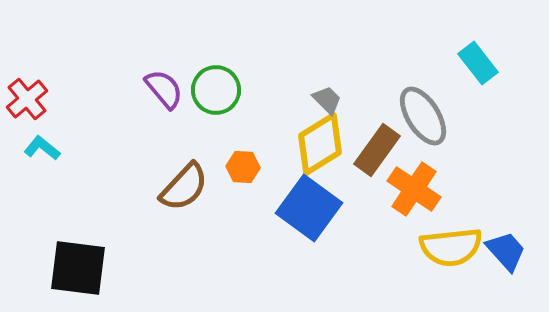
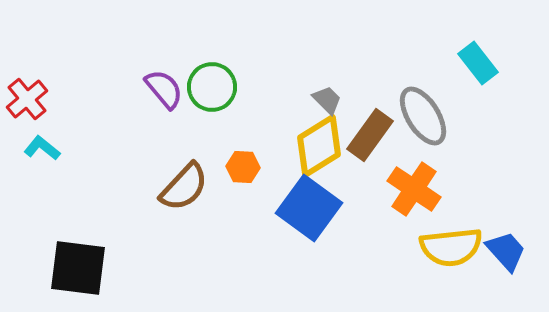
green circle: moved 4 px left, 3 px up
yellow diamond: moved 1 px left, 2 px down
brown rectangle: moved 7 px left, 15 px up
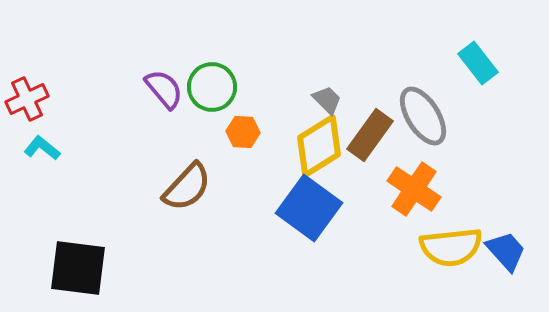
red cross: rotated 15 degrees clockwise
orange hexagon: moved 35 px up
brown semicircle: moved 3 px right
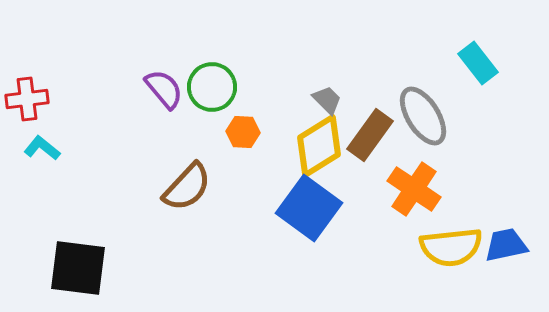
red cross: rotated 18 degrees clockwise
blue trapezoid: moved 6 px up; rotated 60 degrees counterclockwise
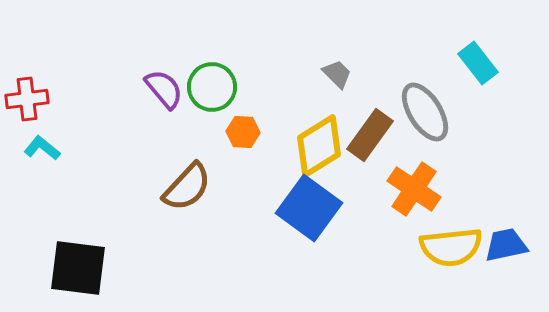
gray trapezoid: moved 10 px right, 26 px up
gray ellipse: moved 2 px right, 4 px up
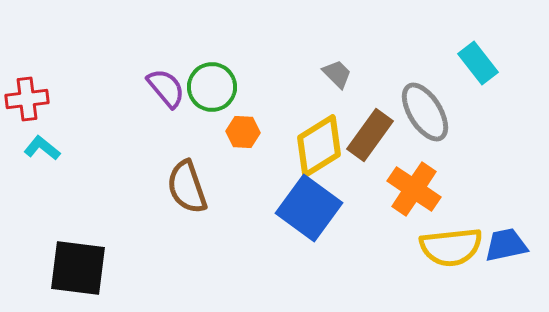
purple semicircle: moved 2 px right, 1 px up
brown semicircle: rotated 118 degrees clockwise
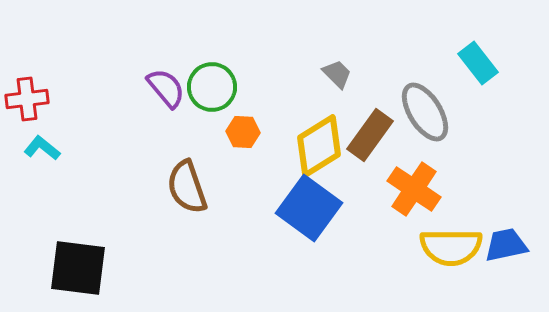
yellow semicircle: rotated 6 degrees clockwise
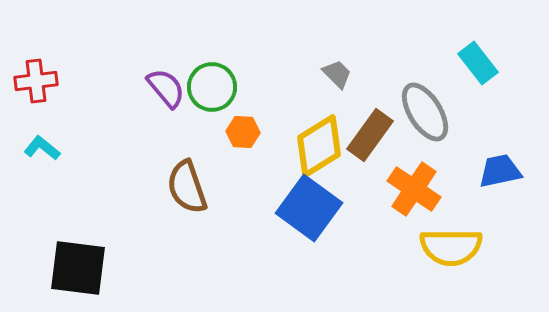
red cross: moved 9 px right, 18 px up
blue trapezoid: moved 6 px left, 74 px up
